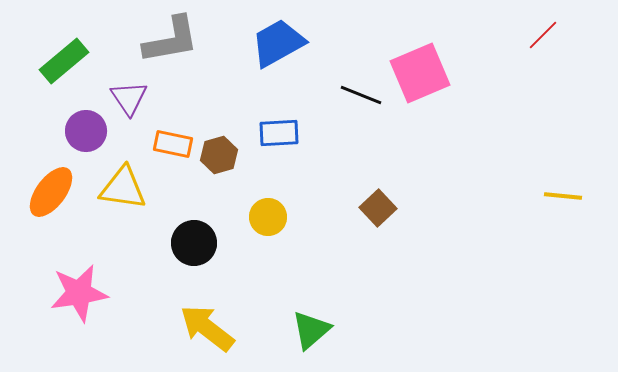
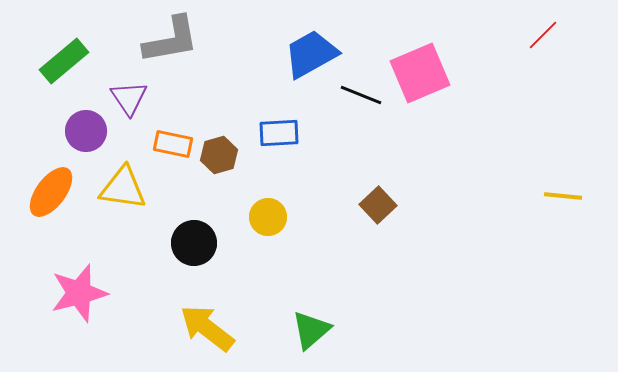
blue trapezoid: moved 33 px right, 11 px down
brown square: moved 3 px up
pink star: rotated 6 degrees counterclockwise
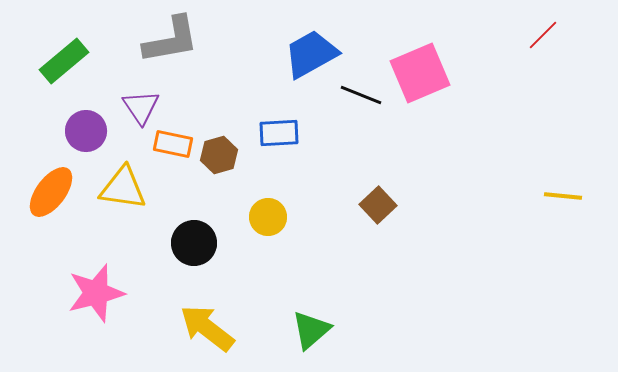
purple triangle: moved 12 px right, 9 px down
pink star: moved 17 px right
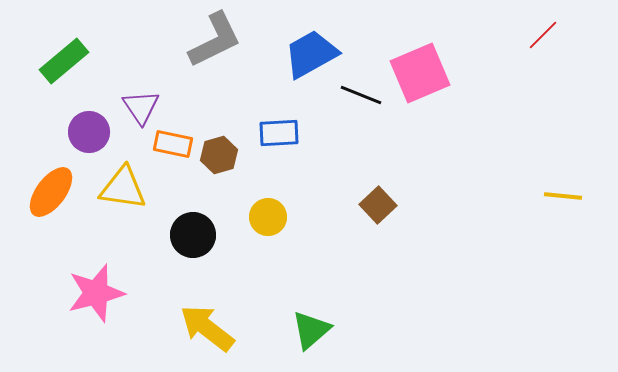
gray L-shape: moved 44 px right; rotated 16 degrees counterclockwise
purple circle: moved 3 px right, 1 px down
black circle: moved 1 px left, 8 px up
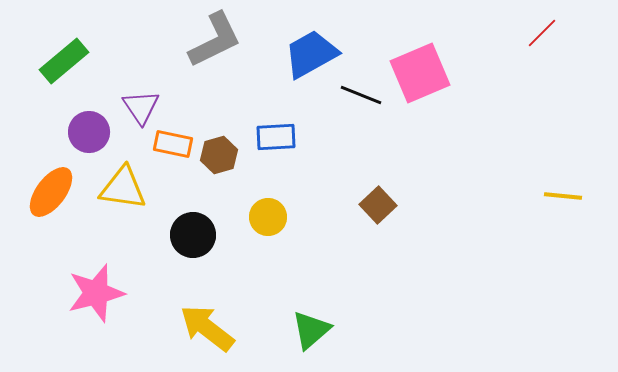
red line: moved 1 px left, 2 px up
blue rectangle: moved 3 px left, 4 px down
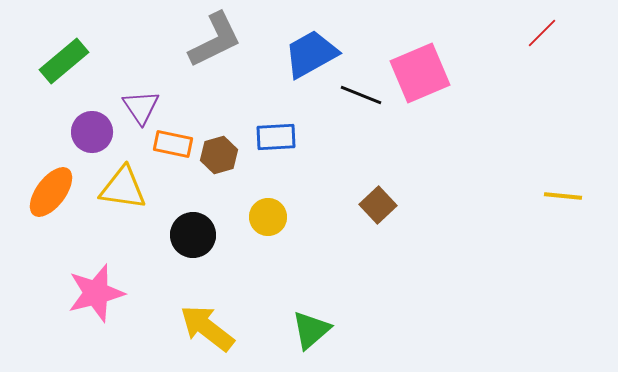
purple circle: moved 3 px right
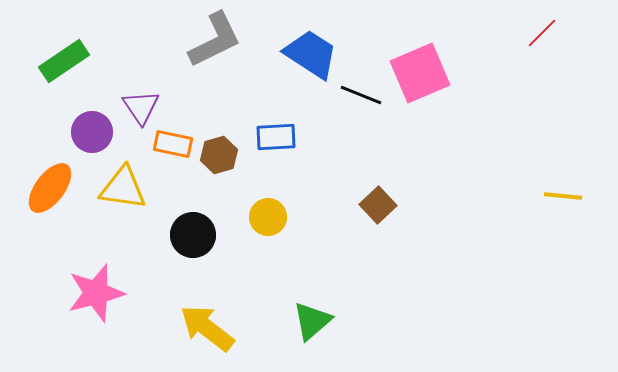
blue trapezoid: rotated 62 degrees clockwise
green rectangle: rotated 6 degrees clockwise
orange ellipse: moved 1 px left, 4 px up
green triangle: moved 1 px right, 9 px up
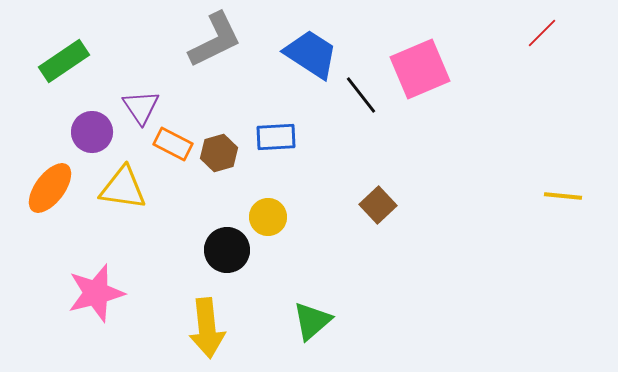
pink square: moved 4 px up
black line: rotated 30 degrees clockwise
orange rectangle: rotated 15 degrees clockwise
brown hexagon: moved 2 px up
black circle: moved 34 px right, 15 px down
yellow arrow: rotated 134 degrees counterclockwise
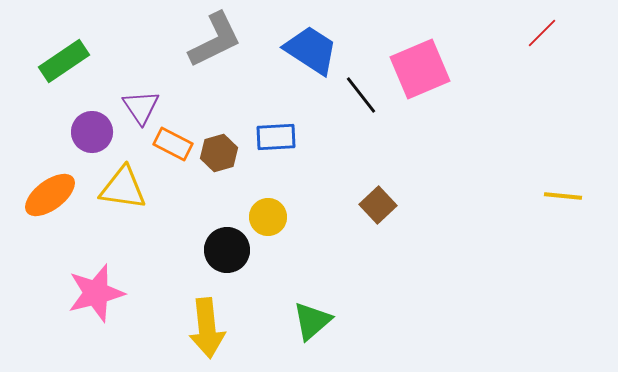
blue trapezoid: moved 4 px up
orange ellipse: moved 7 px down; rotated 16 degrees clockwise
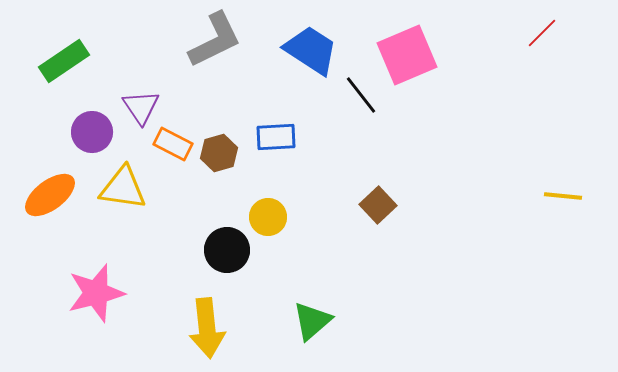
pink square: moved 13 px left, 14 px up
